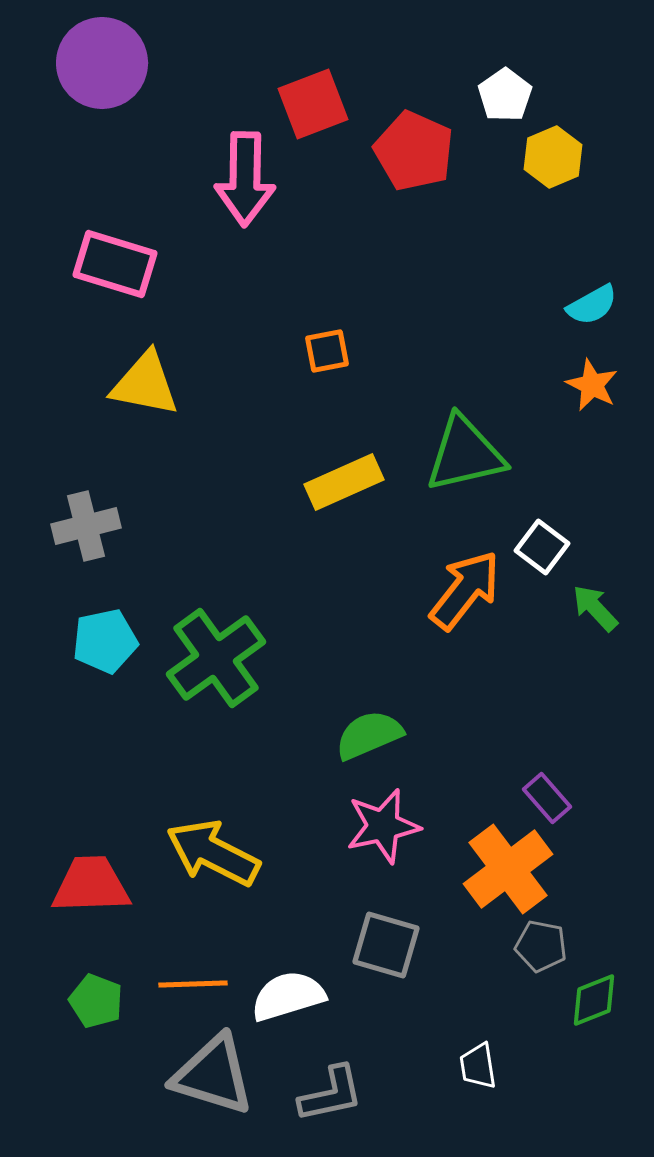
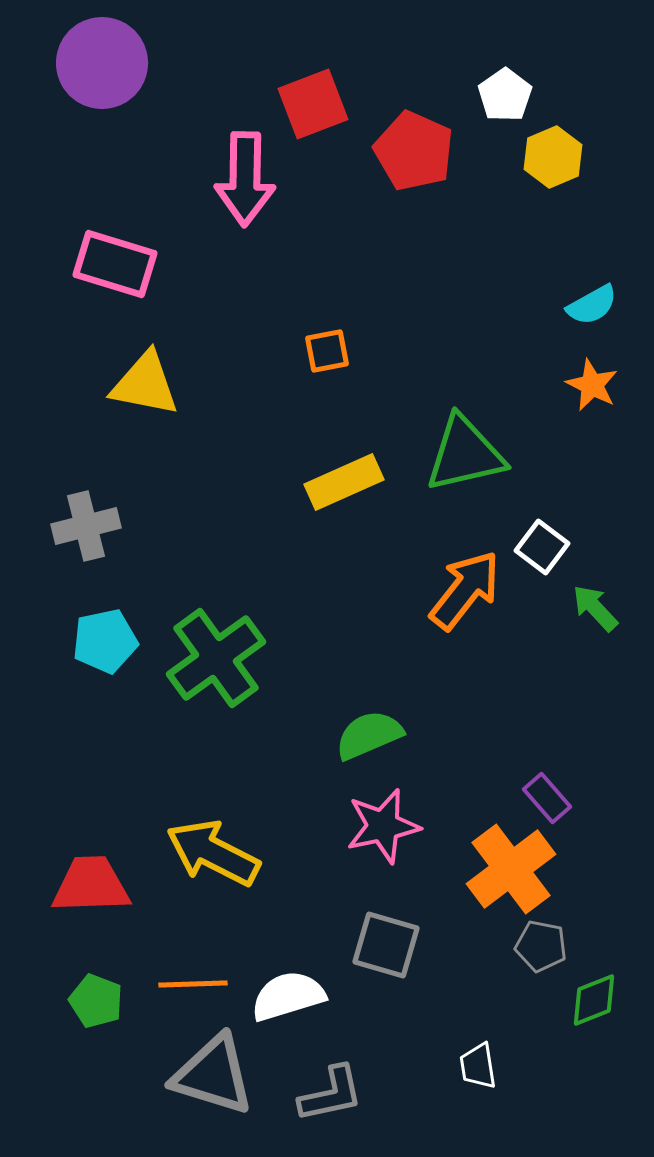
orange cross: moved 3 px right
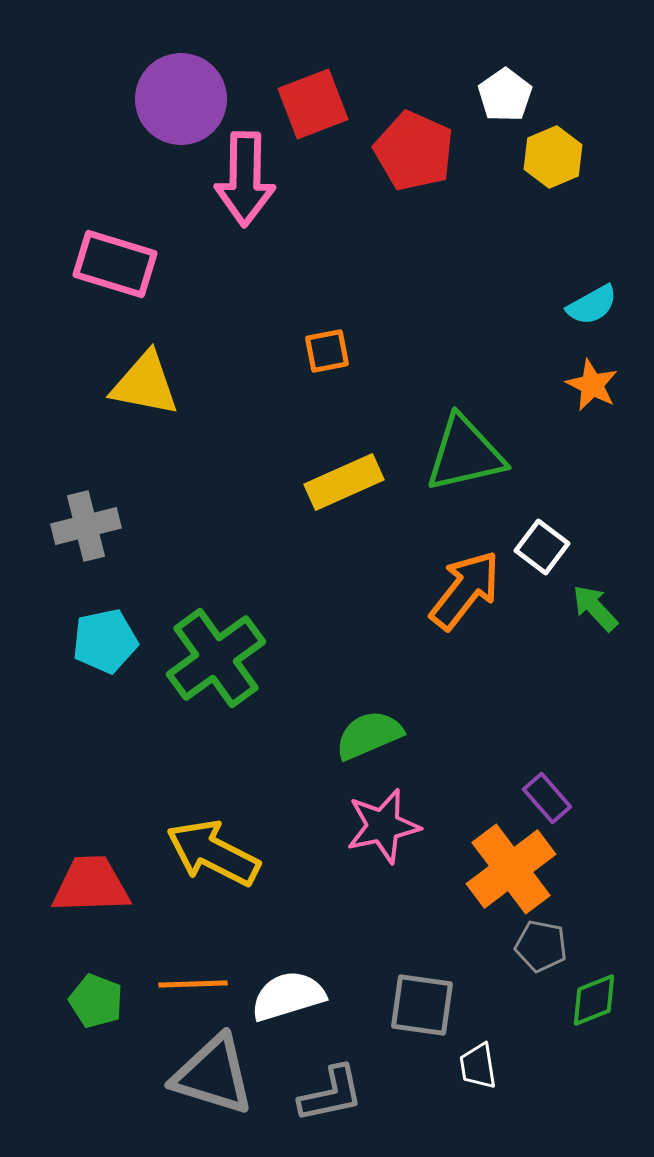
purple circle: moved 79 px right, 36 px down
gray square: moved 36 px right, 60 px down; rotated 8 degrees counterclockwise
